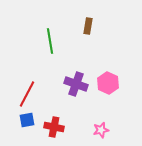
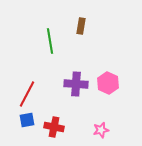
brown rectangle: moved 7 px left
purple cross: rotated 15 degrees counterclockwise
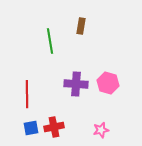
pink hexagon: rotated 10 degrees counterclockwise
red line: rotated 28 degrees counterclockwise
blue square: moved 4 px right, 8 px down
red cross: rotated 24 degrees counterclockwise
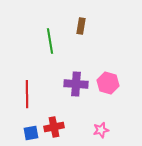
blue square: moved 5 px down
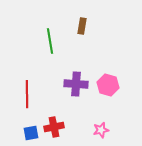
brown rectangle: moved 1 px right
pink hexagon: moved 2 px down
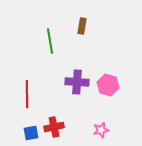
purple cross: moved 1 px right, 2 px up
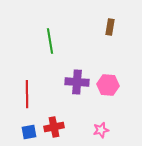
brown rectangle: moved 28 px right, 1 px down
pink hexagon: rotated 10 degrees counterclockwise
blue square: moved 2 px left, 1 px up
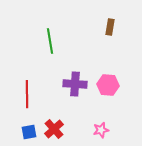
purple cross: moved 2 px left, 2 px down
red cross: moved 2 px down; rotated 30 degrees counterclockwise
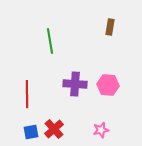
blue square: moved 2 px right
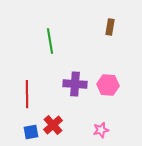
red cross: moved 1 px left, 4 px up
